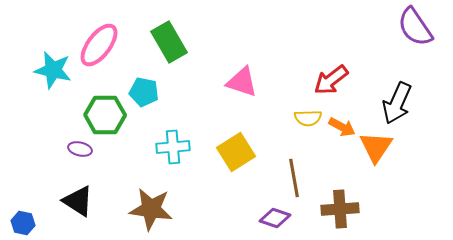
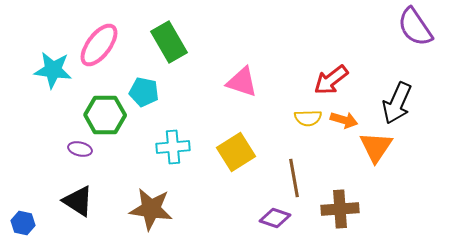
cyan star: rotated 6 degrees counterclockwise
orange arrow: moved 2 px right, 7 px up; rotated 12 degrees counterclockwise
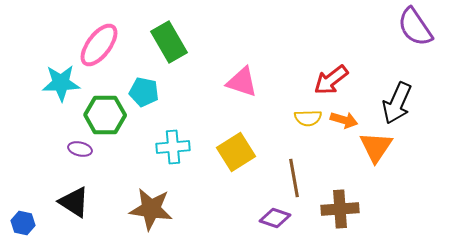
cyan star: moved 8 px right, 13 px down; rotated 9 degrees counterclockwise
black triangle: moved 4 px left, 1 px down
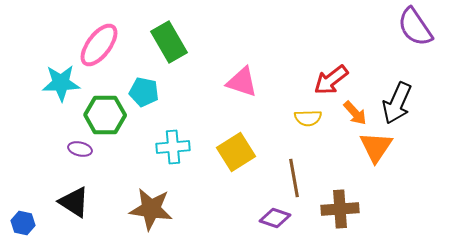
orange arrow: moved 11 px right, 7 px up; rotated 32 degrees clockwise
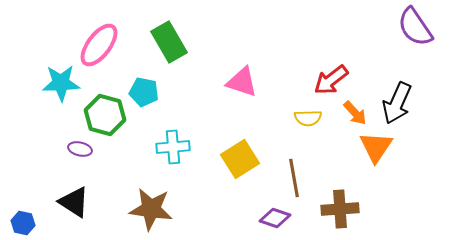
green hexagon: rotated 15 degrees clockwise
yellow square: moved 4 px right, 7 px down
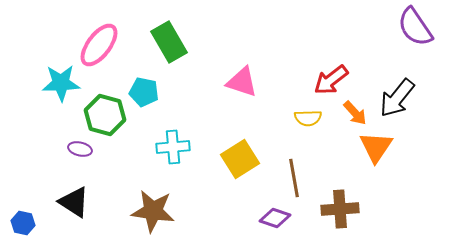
black arrow: moved 5 px up; rotated 15 degrees clockwise
brown star: moved 2 px right, 2 px down
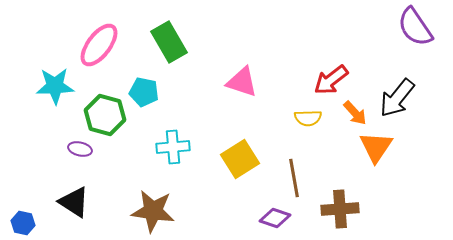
cyan star: moved 6 px left, 3 px down
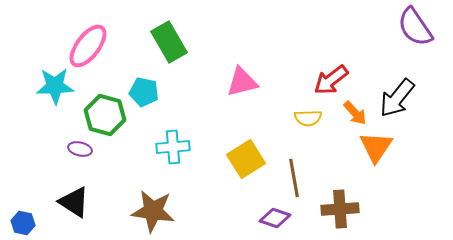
pink ellipse: moved 11 px left, 1 px down
pink triangle: rotated 32 degrees counterclockwise
yellow square: moved 6 px right
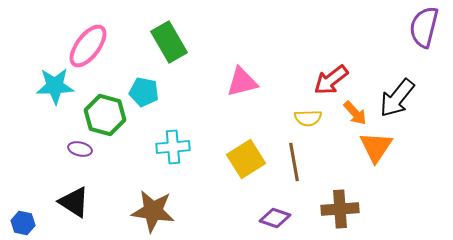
purple semicircle: moved 9 px right; rotated 48 degrees clockwise
brown line: moved 16 px up
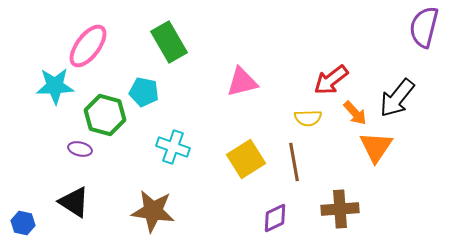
cyan cross: rotated 24 degrees clockwise
purple diamond: rotated 44 degrees counterclockwise
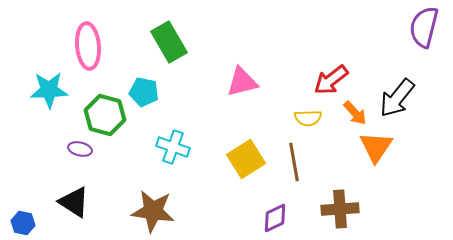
pink ellipse: rotated 42 degrees counterclockwise
cyan star: moved 6 px left, 4 px down
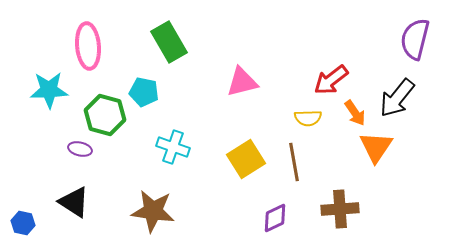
purple semicircle: moved 9 px left, 12 px down
orange arrow: rotated 8 degrees clockwise
